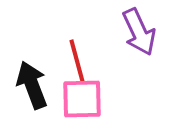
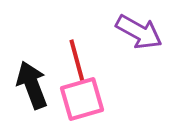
purple arrow: rotated 36 degrees counterclockwise
pink square: rotated 15 degrees counterclockwise
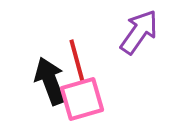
purple arrow: rotated 84 degrees counterclockwise
black arrow: moved 18 px right, 4 px up
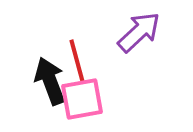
purple arrow: rotated 12 degrees clockwise
pink square: rotated 6 degrees clockwise
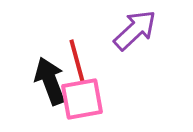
purple arrow: moved 4 px left, 2 px up
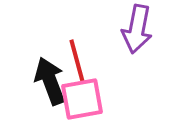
purple arrow: moved 2 px right, 1 px up; rotated 144 degrees clockwise
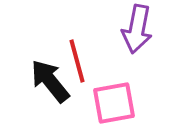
black arrow: rotated 18 degrees counterclockwise
pink square: moved 32 px right, 4 px down
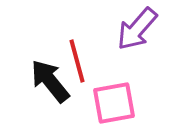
purple arrow: rotated 30 degrees clockwise
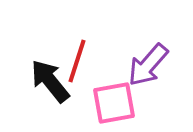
purple arrow: moved 11 px right, 36 px down
red line: rotated 33 degrees clockwise
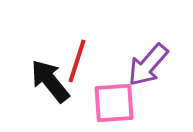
pink square: rotated 6 degrees clockwise
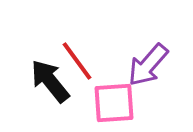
red line: rotated 54 degrees counterclockwise
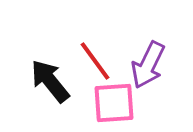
red line: moved 18 px right
purple arrow: rotated 15 degrees counterclockwise
